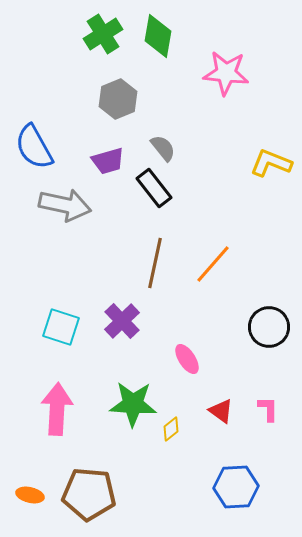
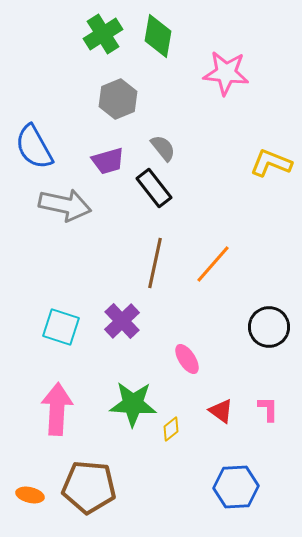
brown pentagon: moved 7 px up
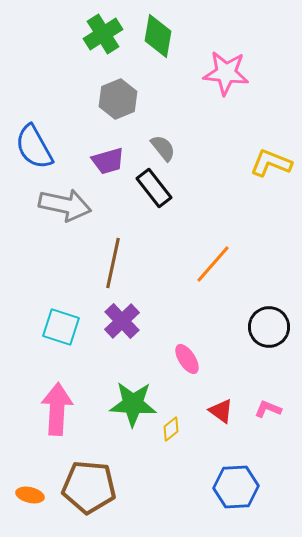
brown line: moved 42 px left
pink L-shape: rotated 68 degrees counterclockwise
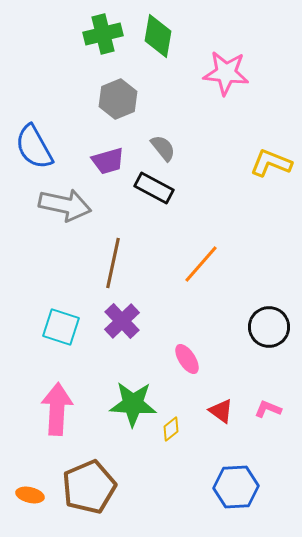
green cross: rotated 18 degrees clockwise
black rectangle: rotated 24 degrees counterclockwise
orange line: moved 12 px left
brown pentagon: rotated 28 degrees counterclockwise
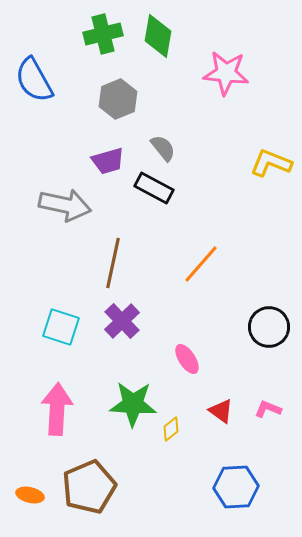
blue semicircle: moved 67 px up
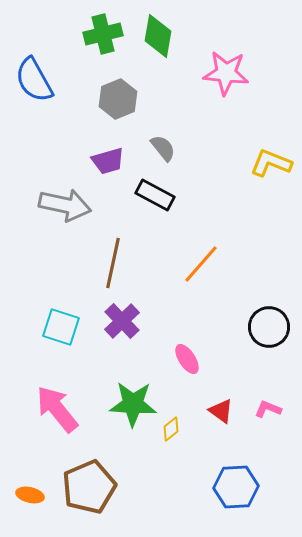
black rectangle: moved 1 px right, 7 px down
pink arrow: rotated 42 degrees counterclockwise
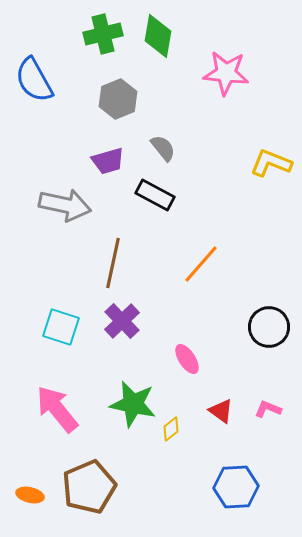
green star: rotated 9 degrees clockwise
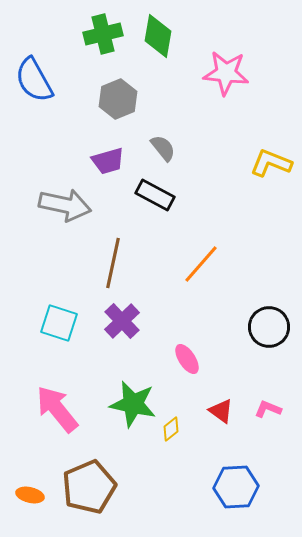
cyan square: moved 2 px left, 4 px up
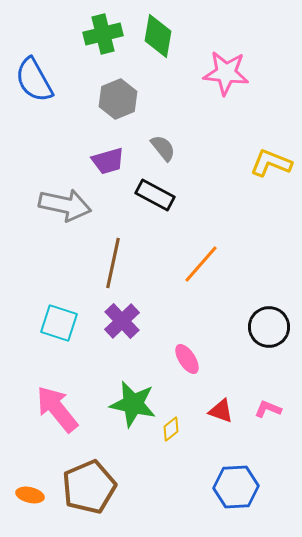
red triangle: rotated 16 degrees counterclockwise
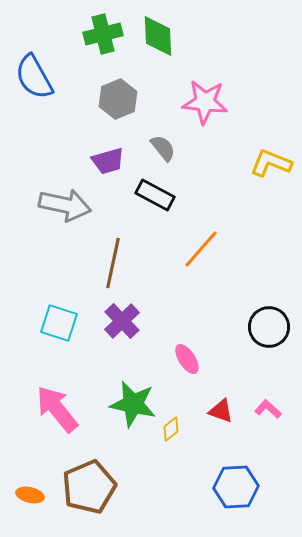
green diamond: rotated 12 degrees counterclockwise
pink star: moved 21 px left, 29 px down
blue semicircle: moved 3 px up
orange line: moved 15 px up
pink L-shape: rotated 20 degrees clockwise
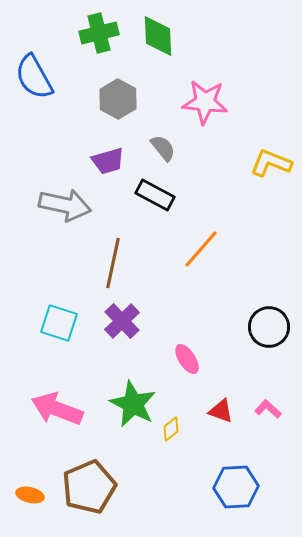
green cross: moved 4 px left, 1 px up
gray hexagon: rotated 9 degrees counterclockwise
green star: rotated 15 degrees clockwise
pink arrow: rotated 30 degrees counterclockwise
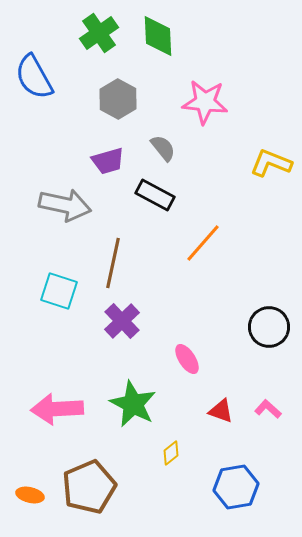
green cross: rotated 21 degrees counterclockwise
orange line: moved 2 px right, 6 px up
cyan square: moved 32 px up
pink arrow: rotated 24 degrees counterclockwise
yellow diamond: moved 24 px down
blue hexagon: rotated 6 degrees counterclockwise
